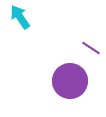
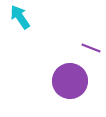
purple line: rotated 12 degrees counterclockwise
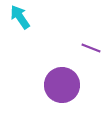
purple circle: moved 8 px left, 4 px down
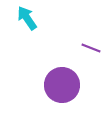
cyan arrow: moved 7 px right, 1 px down
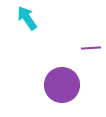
purple line: rotated 24 degrees counterclockwise
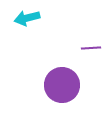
cyan arrow: rotated 70 degrees counterclockwise
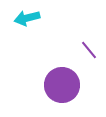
purple line: moved 2 px left, 2 px down; rotated 54 degrees clockwise
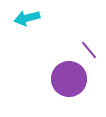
purple circle: moved 7 px right, 6 px up
